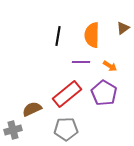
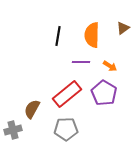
brown semicircle: rotated 36 degrees counterclockwise
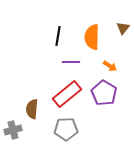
brown triangle: rotated 16 degrees counterclockwise
orange semicircle: moved 2 px down
purple line: moved 10 px left
brown semicircle: rotated 24 degrees counterclockwise
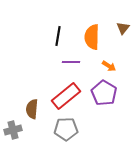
orange arrow: moved 1 px left
red rectangle: moved 1 px left, 2 px down
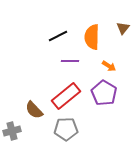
black line: rotated 54 degrees clockwise
purple line: moved 1 px left, 1 px up
brown semicircle: moved 2 px right, 1 px down; rotated 48 degrees counterclockwise
gray cross: moved 1 px left, 1 px down
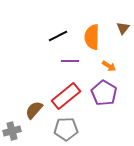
brown semicircle: rotated 84 degrees clockwise
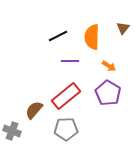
purple pentagon: moved 4 px right
gray cross: rotated 36 degrees clockwise
